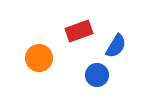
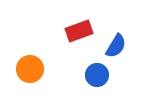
orange circle: moved 9 px left, 11 px down
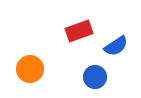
blue semicircle: rotated 25 degrees clockwise
blue circle: moved 2 px left, 2 px down
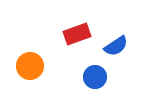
red rectangle: moved 2 px left, 3 px down
orange circle: moved 3 px up
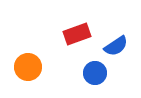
orange circle: moved 2 px left, 1 px down
blue circle: moved 4 px up
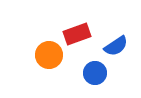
orange circle: moved 21 px right, 12 px up
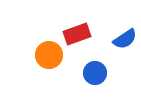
blue semicircle: moved 9 px right, 7 px up
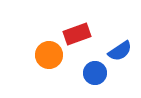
blue semicircle: moved 5 px left, 12 px down
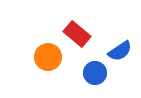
red rectangle: rotated 60 degrees clockwise
orange circle: moved 1 px left, 2 px down
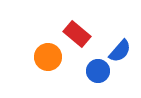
blue semicircle: rotated 15 degrees counterclockwise
blue circle: moved 3 px right, 2 px up
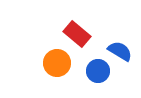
blue semicircle: rotated 100 degrees counterclockwise
orange circle: moved 9 px right, 6 px down
